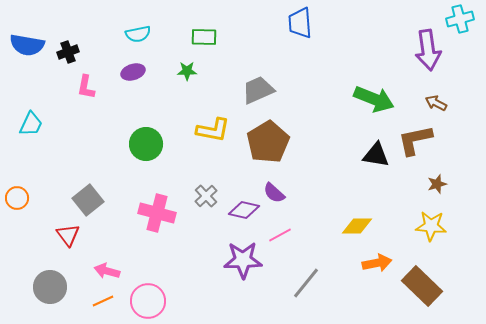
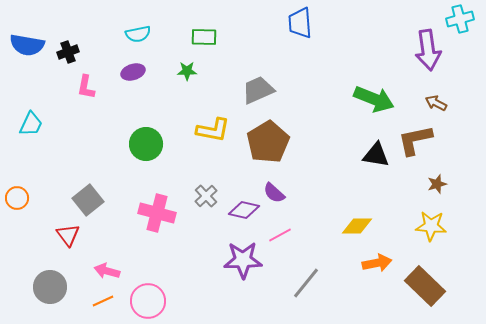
brown rectangle: moved 3 px right
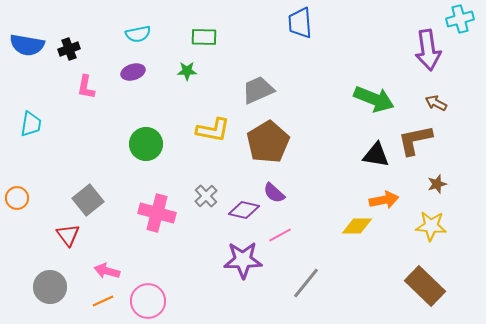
black cross: moved 1 px right, 3 px up
cyan trapezoid: rotated 16 degrees counterclockwise
orange arrow: moved 7 px right, 63 px up
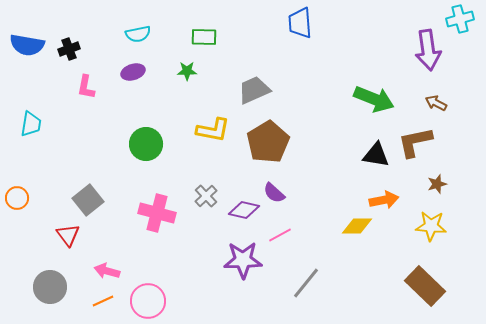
gray trapezoid: moved 4 px left
brown L-shape: moved 2 px down
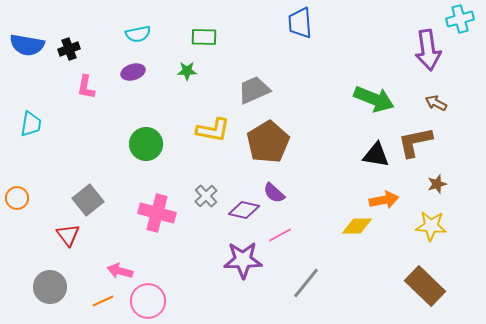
pink arrow: moved 13 px right
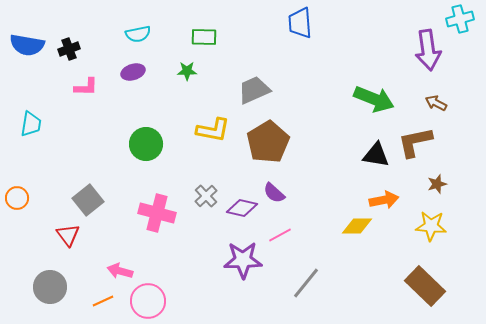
pink L-shape: rotated 100 degrees counterclockwise
purple diamond: moved 2 px left, 2 px up
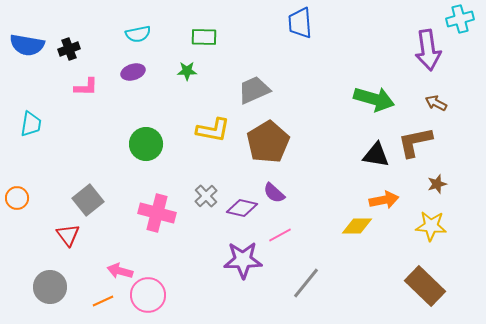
green arrow: rotated 6 degrees counterclockwise
pink circle: moved 6 px up
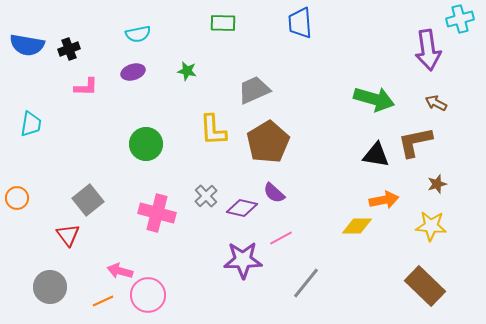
green rectangle: moved 19 px right, 14 px up
green star: rotated 12 degrees clockwise
yellow L-shape: rotated 76 degrees clockwise
pink line: moved 1 px right, 3 px down
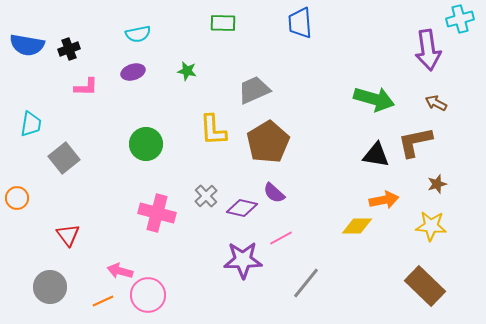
gray square: moved 24 px left, 42 px up
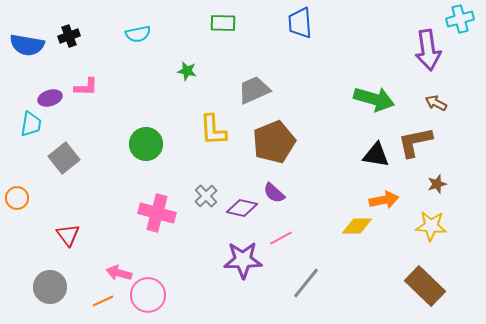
black cross: moved 13 px up
purple ellipse: moved 83 px left, 26 px down
brown pentagon: moved 6 px right; rotated 9 degrees clockwise
pink arrow: moved 1 px left, 2 px down
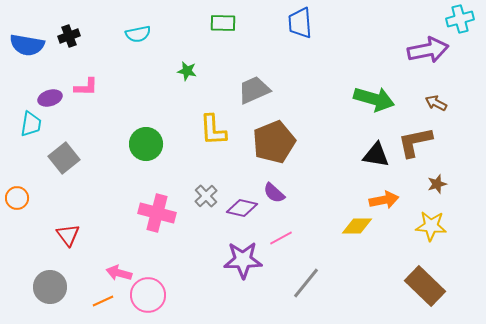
purple arrow: rotated 93 degrees counterclockwise
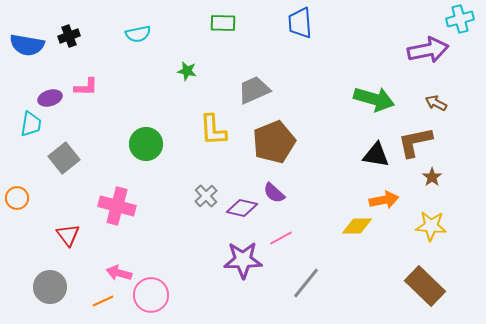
brown star: moved 5 px left, 7 px up; rotated 18 degrees counterclockwise
pink cross: moved 40 px left, 7 px up
pink circle: moved 3 px right
